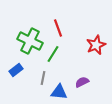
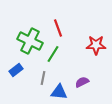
red star: rotated 24 degrees clockwise
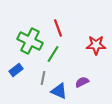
blue triangle: moved 1 px up; rotated 18 degrees clockwise
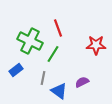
blue triangle: rotated 12 degrees clockwise
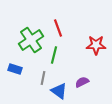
green cross: moved 1 px right, 1 px up; rotated 30 degrees clockwise
green line: moved 1 px right, 1 px down; rotated 18 degrees counterclockwise
blue rectangle: moved 1 px left, 1 px up; rotated 56 degrees clockwise
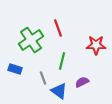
green line: moved 8 px right, 6 px down
gray line: rotated 32 degrees counterclockwise
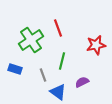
red star: rotated 12 degrees counterclockwise
gray line: moved 3 px up
blue triangle: moved 1 px left, 1 px down
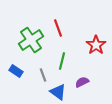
red star: rotated 24 degrees counterclockwise
blue rectangle: moved 1 px right, 2 px down; rotated 16 degrees clockwise
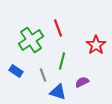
blue triangle: rotated 18 degrees counterclockwise
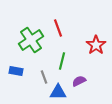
blue rectangle: rotated 24 degrees counterclockwise
gray line: moved 1 px right, 2 px down
purple semicircle: moved 3 px left, 1 px up
blue triangle: rotated 18 degrees counterclockwise
